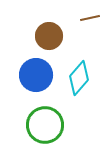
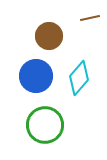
blue circle: moved 1 px down
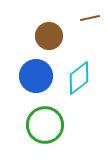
cyan diamond: rotated 12 degrees clockwise
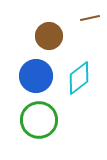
green circle: moved 6 px left, 5 px up
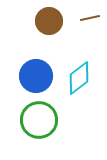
brown circle: moved 15 px up
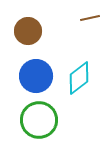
brown circle: moved 21 px left, 10 px down
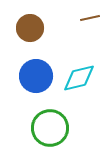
brown circle: moved 2 px right, 3 px up
cyan diamond: rotated 24 degrees clockwise
green circle: moved 11 px right, 8 px down
